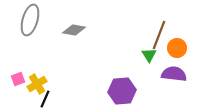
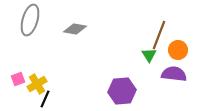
gray diamond: moved 1 px right, 1 px up
orange circle: moved 1 px right, 2 px down
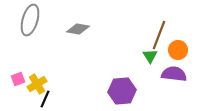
gray diamond: moved 3 px right
green triangle: moved 1 px right, 1 px down
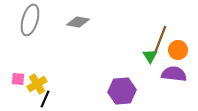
gray diamond: moved 7 px up
brown line: moved 1 px right, 5 px down
pink square: rotated 24 degrees clockwise
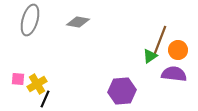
green triangle: rotated 28 degrees clockwise
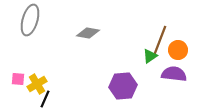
gray diamond: moved 10 px right, 11 px down
purple hexagon: moved 1 px right, 5 px up
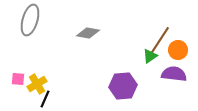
brown line: rotated 12 degrees clockwise
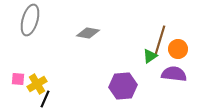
brown line: rotated 16 degrees counterclockwise
orange circle: moved 1 px up
